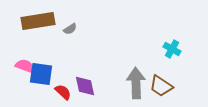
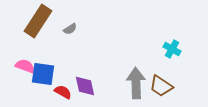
brown rectangle: rotated 48 degrees counterclockwise
blue square: moved 2 px right
red semicircle: rotated 12 degrees counterclockwise
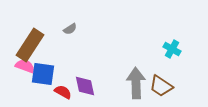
brown rectangle: moved 8 px left, 24 px down
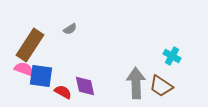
cyan cross: moved 7 px down
pink semicircle: moved 1 px left, 3 px down
blue square: moved 2 px left, 2 px down
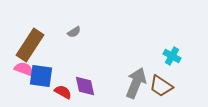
gray semicircle: moved 4 px right, 3 px down
gray arrow: rotated 24 degrees clockwise
